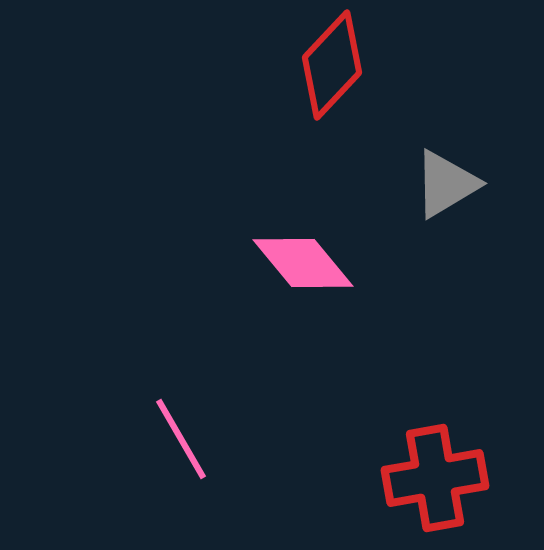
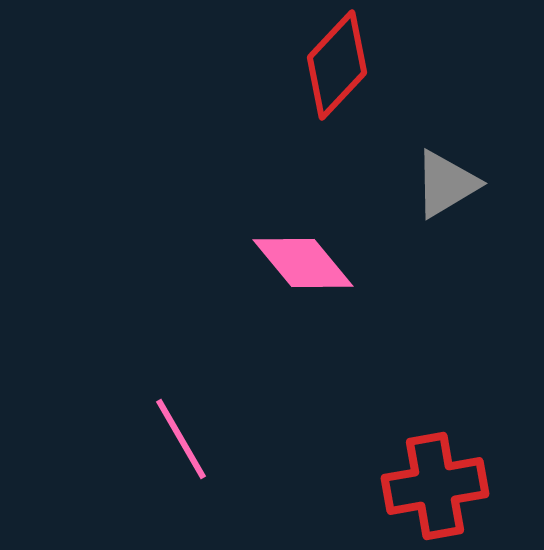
red diamond: moved 5 px right
red cross: moved 8 px down
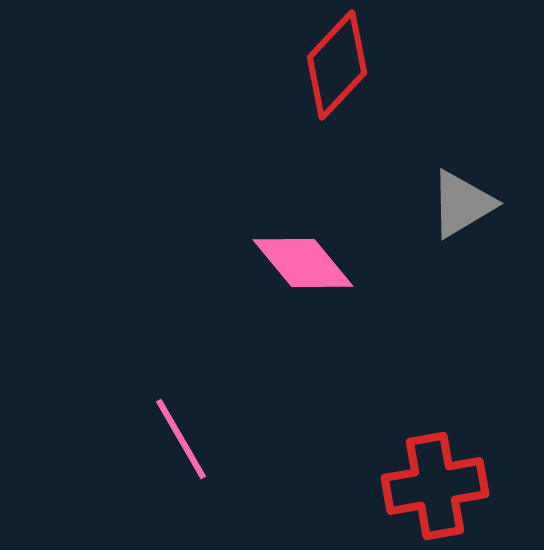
gray triangle: moved 16 px right, 20 px down
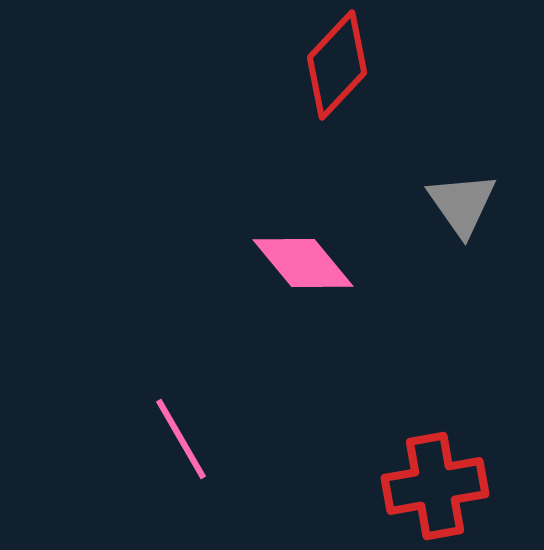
gray triangle: rotated 34 degrees counterclockwise
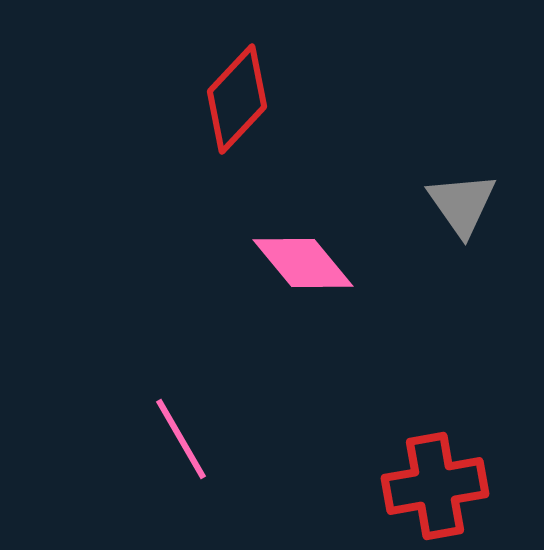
red diamond: moved 100 px left, 34 px down
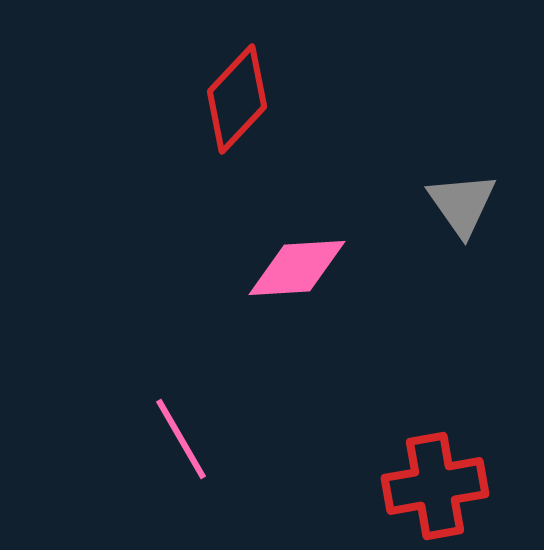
pink diamond: moved 6 px left, 5 px down; rotated 54 degrees counterclockwise
